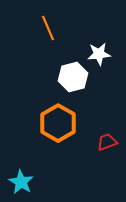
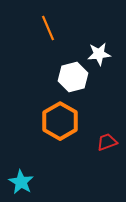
orange hexagon: moved 2 px right, 2 px up
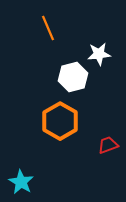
red trapezoid: moved 1 px right, 3 px down
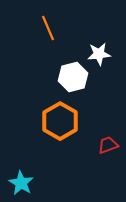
cyan star: moved 1 px down
